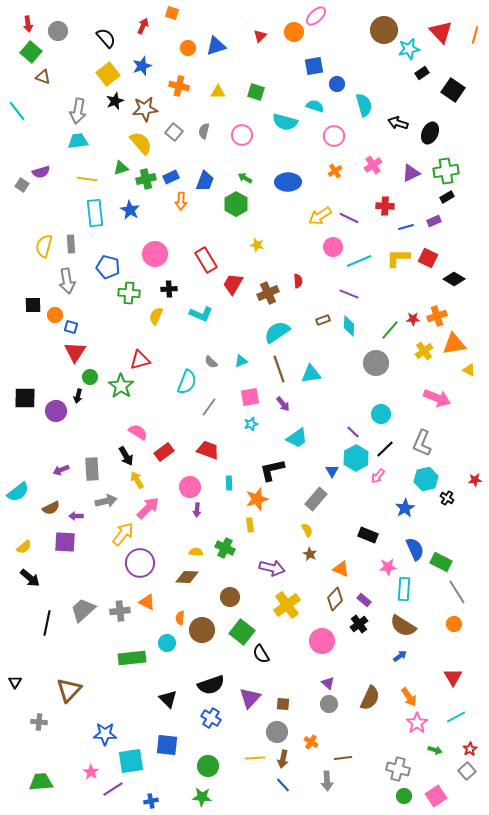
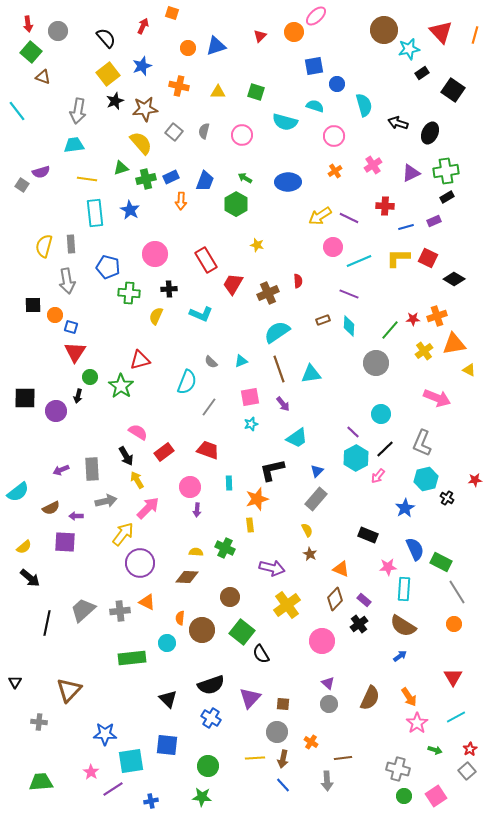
cyan trapezoid at (78, 141): moved 4 px left, 4 px down
blue triangle at (332, 471): moved 15 px left; rotated 16 degrees clockwise
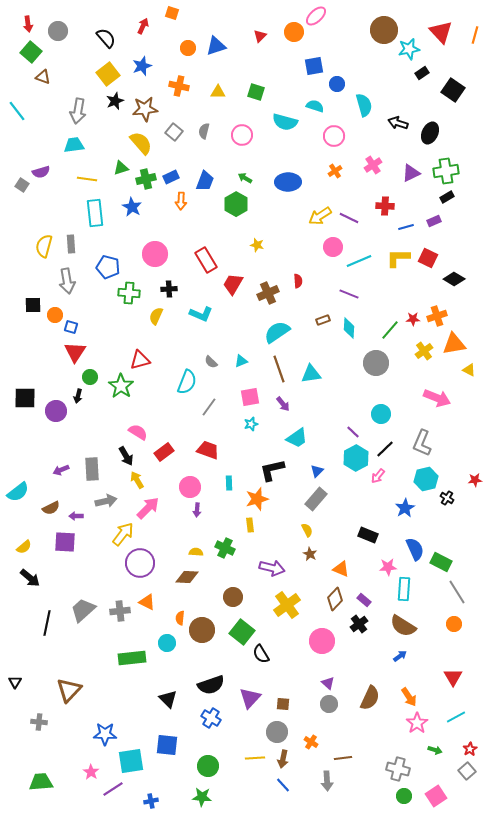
blue star at (130, 210): moved 2 px right, 3 px up
cyan diamond at (349, 326): moved 2 px down
brown circle at (230, 597): moved 3 px right
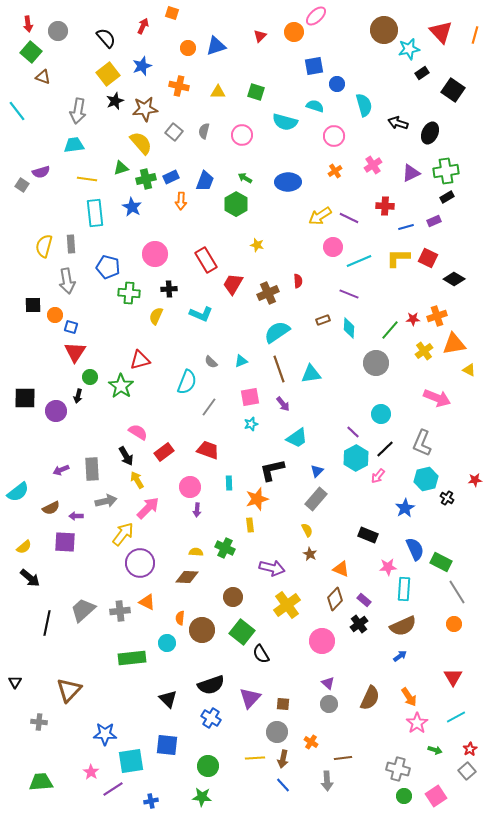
brown semicircle at (403, 626): rotated 56 degrees counterclockwise
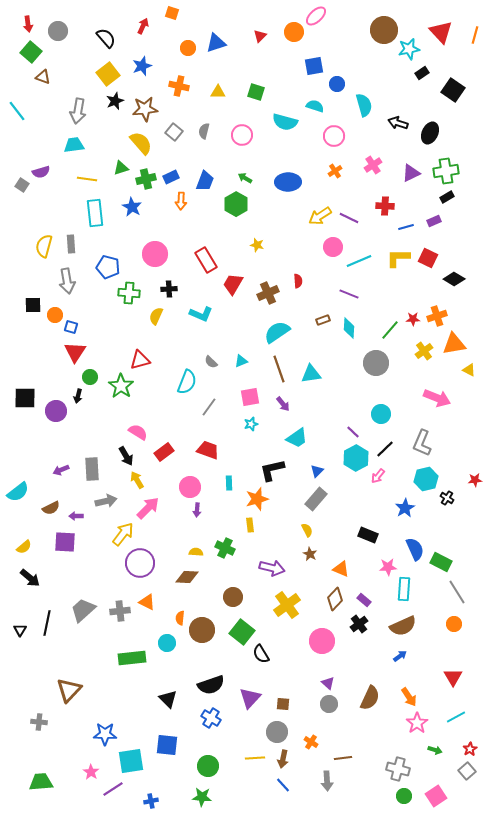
blue triangle at (216, 46): moved 3 px up
black triangle at (15, 682): moved 5 px right, 52 px up
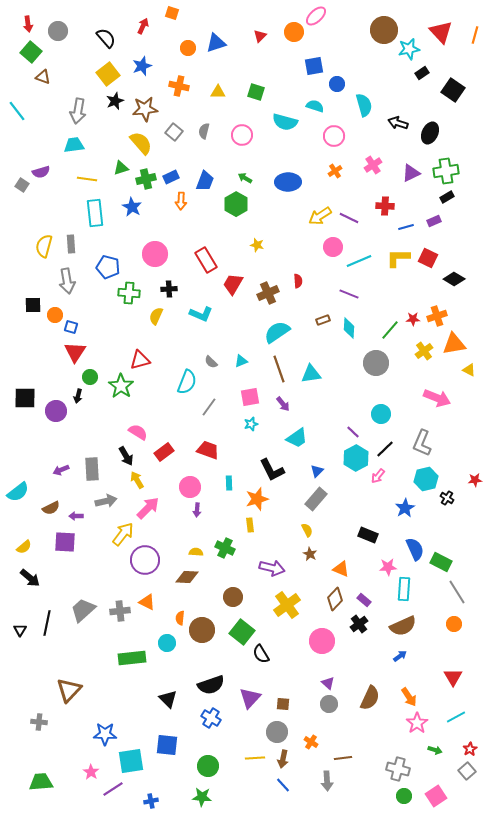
black L-shape at (272, 470): rotated 104 degrees counterclockwise
purple circle at (140, 563): moved 5 px right, 3 px up
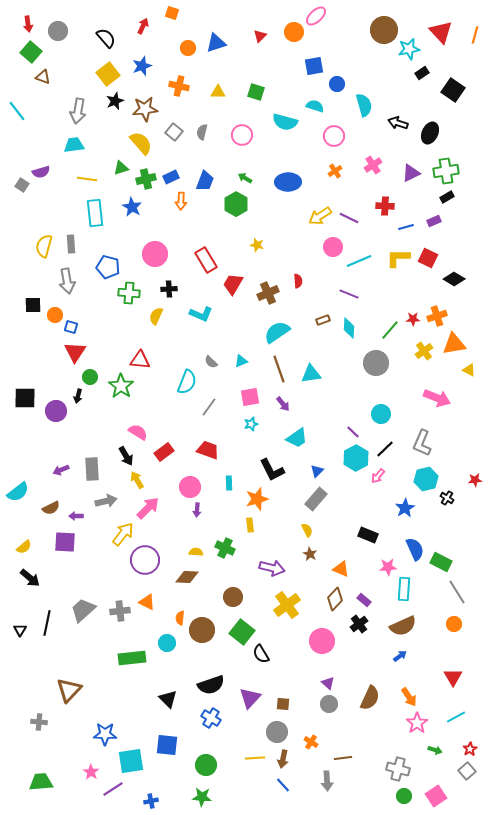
gray semicircle at (204, 131): moved 2 px left, 1 px down
red triangle at (140, 360): rotated 20 degrees clockwise
green circle at (208, 766): moved 2 px left, 1 px up
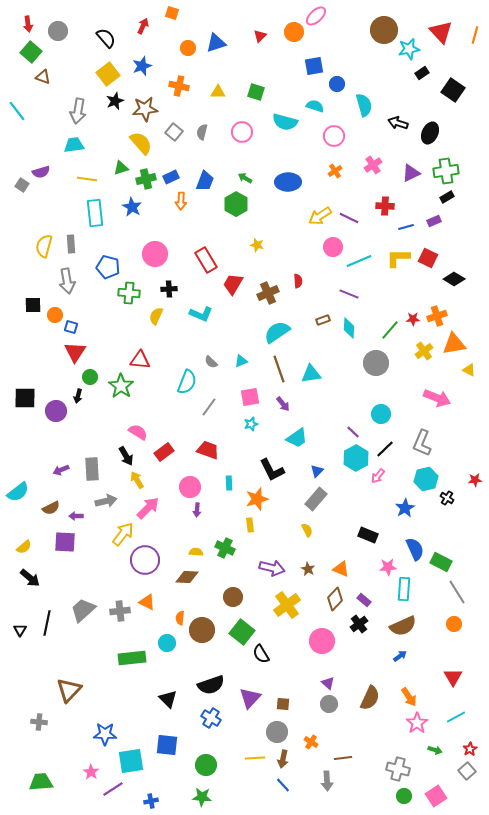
pink circle at (242, 135): moved 3 px up
brown star at (310, 554): moved 2 px left, 15 px down
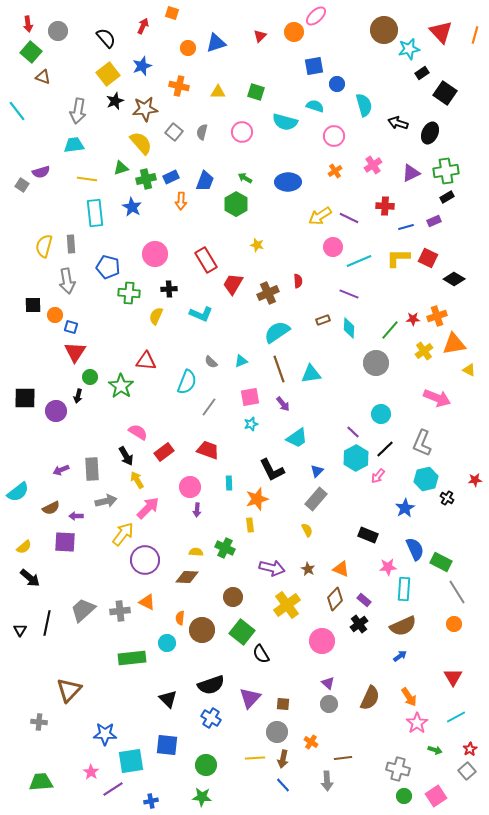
black square at (453, 90): moved 8 px left, 3 px down
red triangle at (140, 360): moved 6 px right, 1 px down
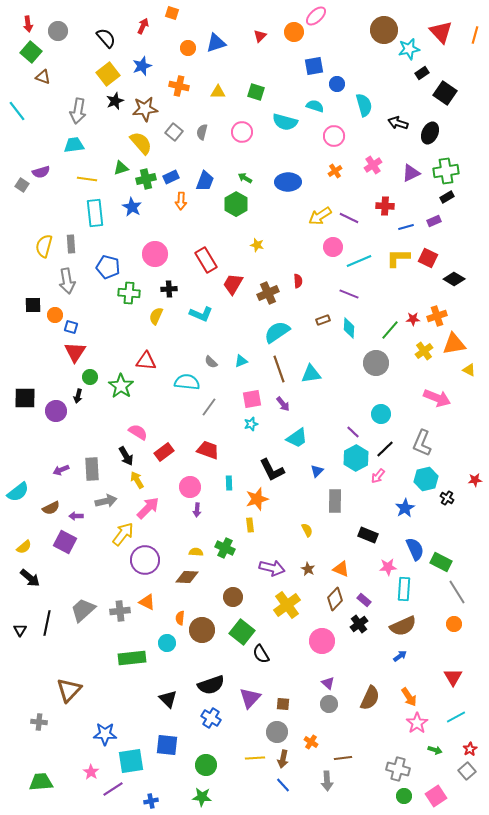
cyan semicircle at (187, 382): rotated 105 degrees counterclockwise
pink square at (250, 397): moved 2 px right, 2 px down
gray rectangle at (316, 499): moved 19 px right, 2 px down; rotated 40 degrees counterclockwise
purple square at (65, 542): rotated 25 degrees clockwise
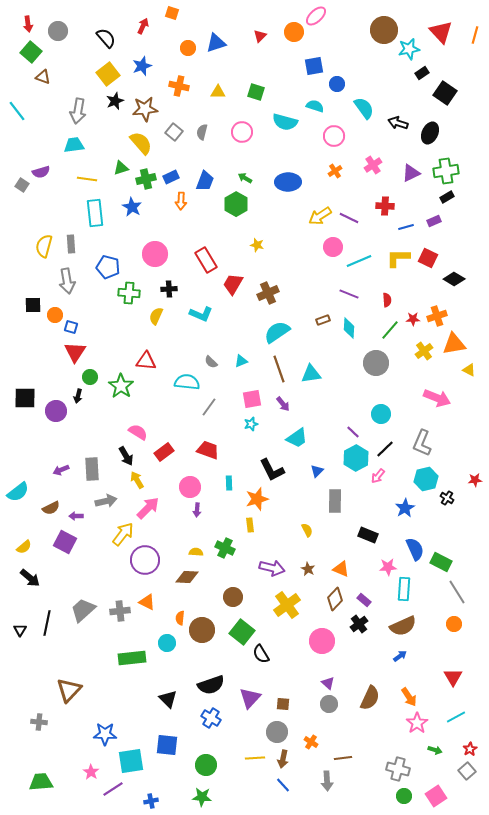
cyan semicircle at (364, 105): moved 3 px down; rotated 20 degrees counterclockwise
red semicircle at (298, 281): moved 89 px right, 19 px down
